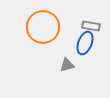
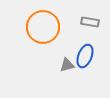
gray rectangle: moved 1 px left, 4 px up
blue ellipse: moved 13 px down
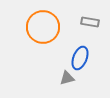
blue ellipse: moved 5 px left, 2 px down
gray triangle: moved 13 px down
